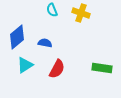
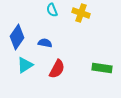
blue diamond: rotated 15 degrees counterclockwise
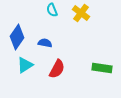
yellow cross: rotated 18 degrees clockwise
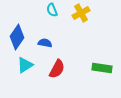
yellow cross: rotated 24 degrees clockwise
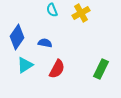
green rectangle: moved 1 px left, 1 px down; rotated 72 degrees counterclockwise
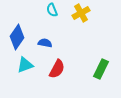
cyan triangle: rotated 12 degrees clockwise
